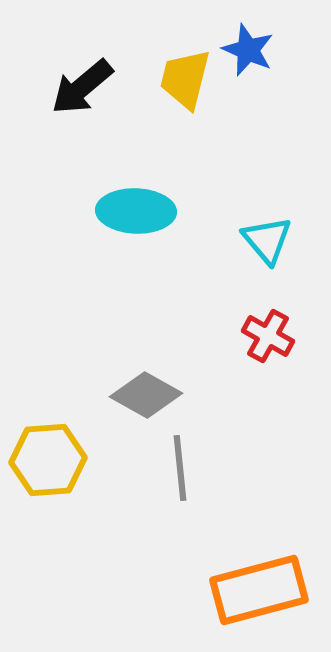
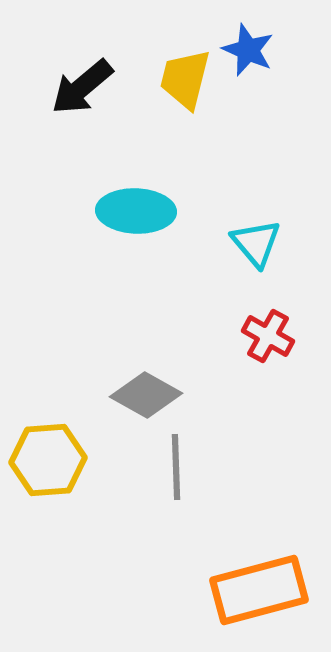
cyan triangle: moved 11 px left, 3 px down
gray line: moved 4 px left, 1 px up; rotated 4 degrees clockwise
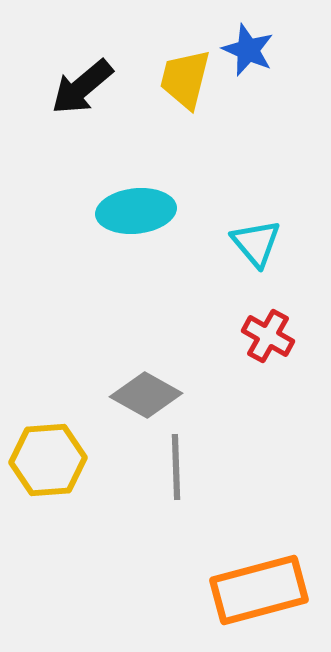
cyan ellipse: rotated 8 degrees counterclockwise
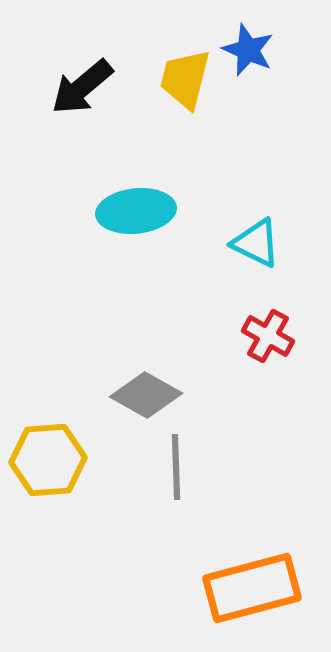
cyan triangle: rotated 24 degrees counterclockwise
orange rectangle: moved 7 px left, 2 px up
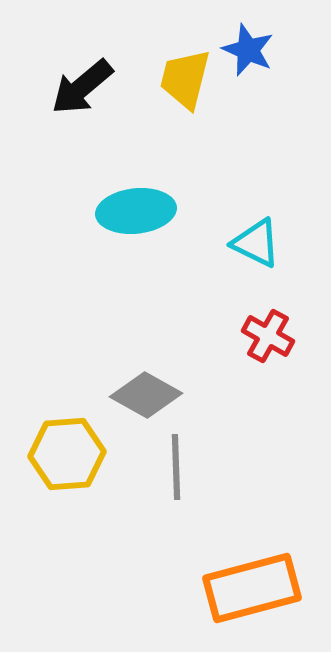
yellow hexagon: moved 19 px right, 6 px up
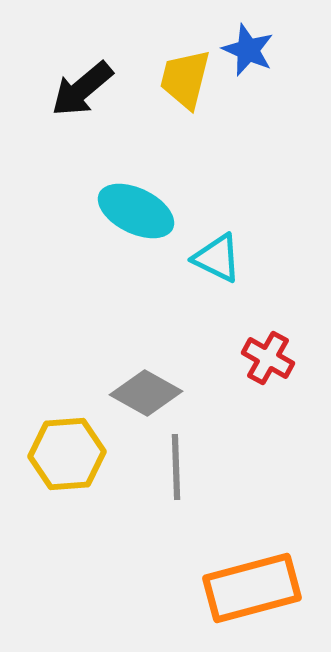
black arrow: moved 2 px down
cyan ellipse: rotated 32 degrees clockwise
cyan triangle: moved 39 px left, 15 px down
red cross: moved 22 px down
gray diamond: moved 2 px up
